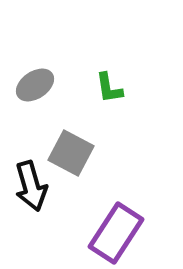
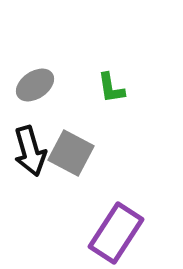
green L-shape: moved 2 px right
black arrow: moved 1 px left, 35 px up
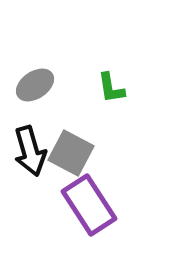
purple rectangle: moved 27 px left, 28 px up; rotated 66 degrees counterclockwise
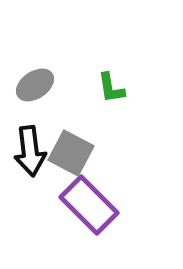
black arrow: rotated 9 degrees clockwise
purple rectangle: rotated 12 degrees counterclockwise
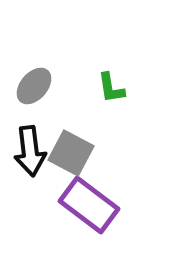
gray ellipse: moved 1 px left, 1 px down; rotated 15 degrees counterclockwise
purple rectangle: rotated 8 degrees counterclockwise
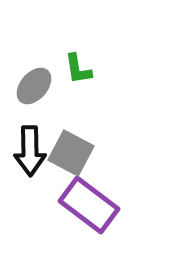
green L-shape: moved 33 px left, 19 px up
black arrow: rotated 6 degrees clockwise
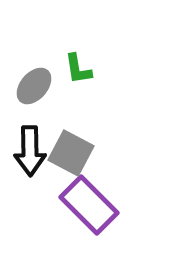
purple rectangle: rotated 8 degrees clockwise
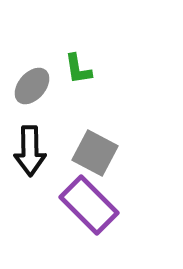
gray ellipse: moved 2 px left
gray square: moved 24 px right
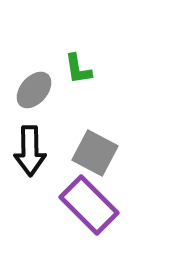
gray ellipse: moved 2 px right, 4 px down
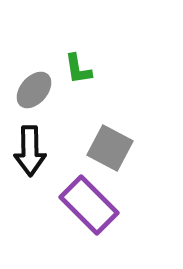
gray square: moved 15 px right, 5 px up
